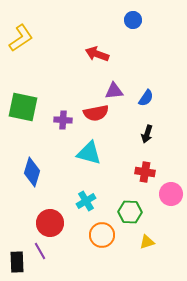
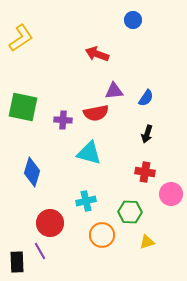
cyan cross: rotated 18 degrees clockwise
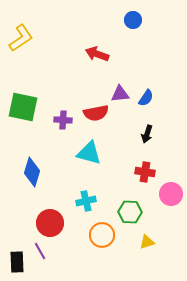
purple triangle: moved 6 px right, 3 px down
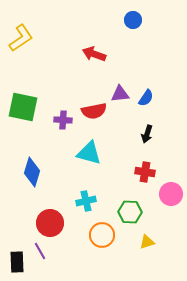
red arrow: moved 3 px left
red semicircle: moved 2 px left, 2 px up
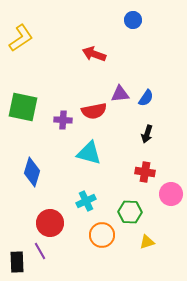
cyan cross: rotated 12 degrees counterclockwise
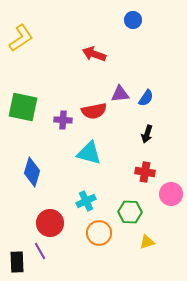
orange circle: moved 3 px left, 2 px up
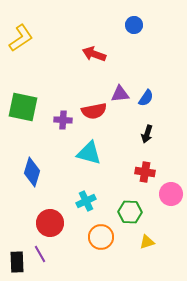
blue circle: moved 1 px right, 5 px down
orange circle: moved 2 px right, 4 px down
purple line: moved 3 px down
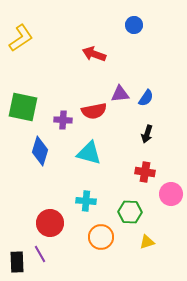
blue diamond: moved 8 px right, 21 px up
cyan cross: rotated 30 degrees clockwise
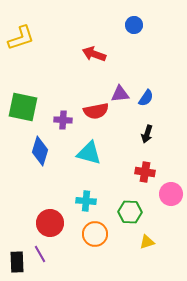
yellow L-shape: rotated 16 degrees clockwise
red semicircle: moved 2 px right
orange circle: moved 6 px left, 3 px up
